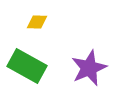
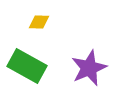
yellow diamond: moved 2 px right
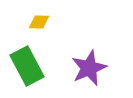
green rectangle: rotated 33 degrees clockwise
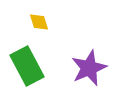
yellow diamond: rotated 70 degrees clockwise
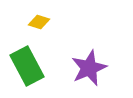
yellow diamond: rotated 55 degrees counterclockwise
